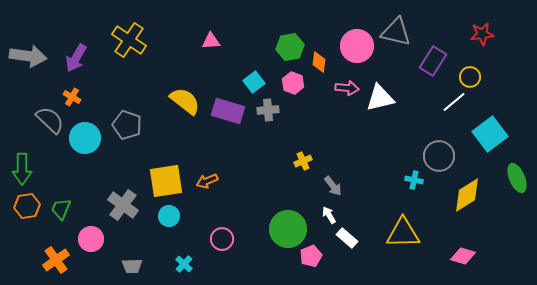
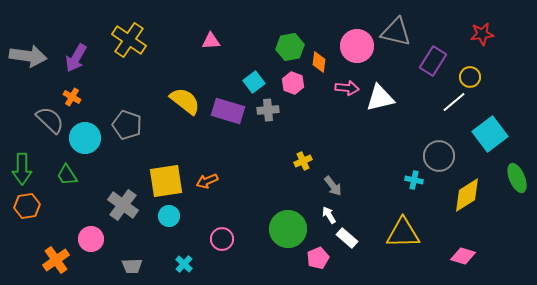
green trapezoid at (61, 209): moved 6 px right, 34 px up; rotated 55 degrees counterclockwise
pink pentagon at (311, 256): moved 7 px right, 2 px down
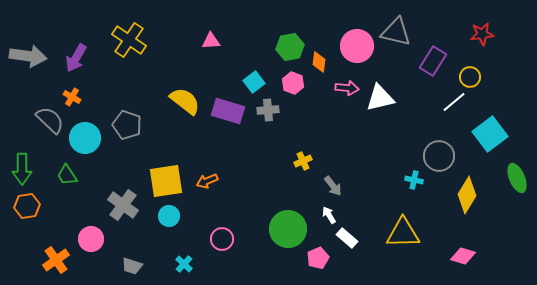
yellow diamond at (467, 195): rotated 27 degrees counterclockwise
gray trapezoid at (132, 266): rotated 20 degrees clockwise
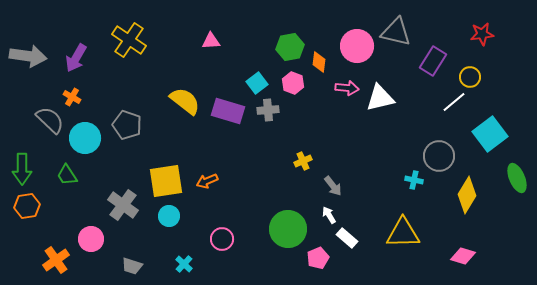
cyan square at (254, 82): moved 3 px right, 1 px down
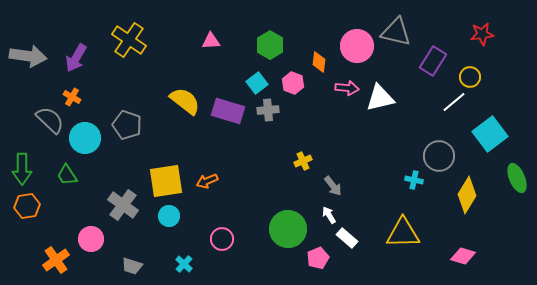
green hexagon at (290, 47): moved 20 px left, 2 px up; rotated 20 degrees counterclockwise
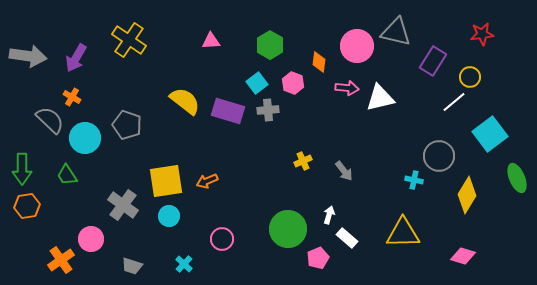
gray arrow at (333, 186): moved 11 px right, 15 px up
white arrow at (329, 215): rotated 48 degrees clockwise
orange cross at (56, 260): moved 5 px right
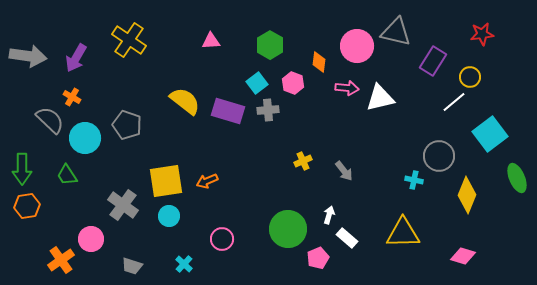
yellow diamond at (467, 195): rotated 9 degrees counterclockwise
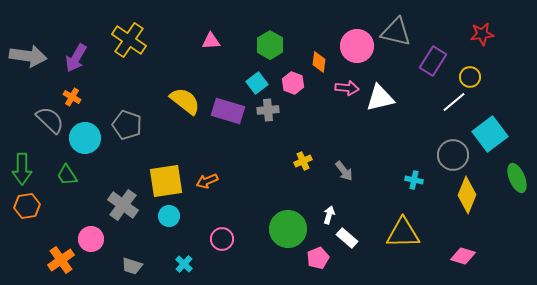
gray circle at (439, 156): moved 14 px right, 1 px up
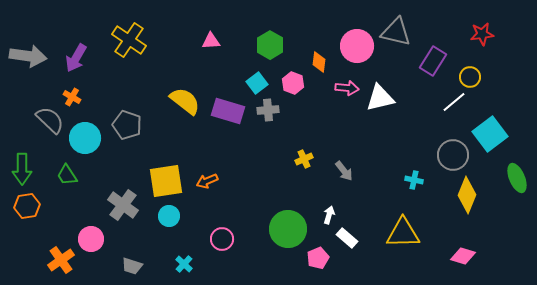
yellow cross at (303, 161): moved 1 px right, 2 px up
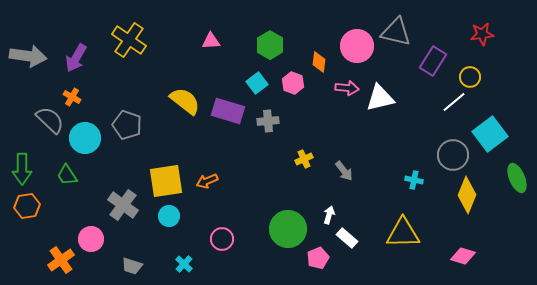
gray cross at (268, 110): moved 11 px down
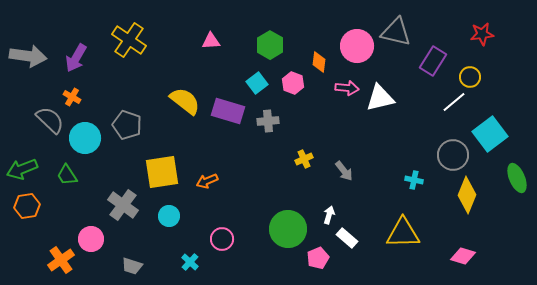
green arrow at (22, 169): rotated 68 degrees clockwise
yellow square at (166, 181): moved 4 px left, 9 px up
cyan cross at (184, 264): moved 6 px right, 2 px up
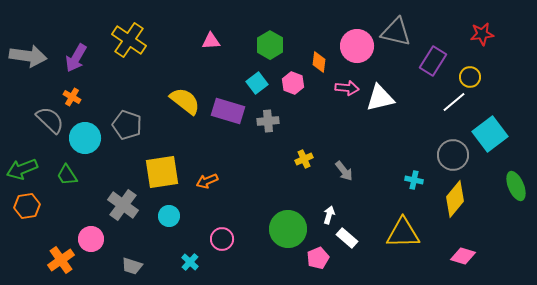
green ellipse at (517, 178): moved 1 px left, 8 px down
yellow diamond at (467, 195): moved 12 px left, 4 px down; rotated 18 degrees clockwise
